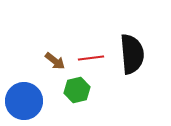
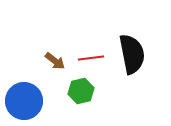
black semicircle: rotated 6 degrees counterclockwise
green hexagon: moved 4 px right, 1 px down
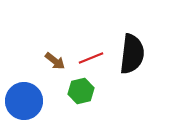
black semicircle: rotated 18 degrees clockwise
red line: rotated 15 degrees counterclockwise
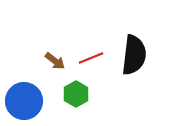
black semicircle: moved 2 px right, 1 px down
green hexagon: moved 5 px left, 3 px down; rotated 15 degrees counterclockwise
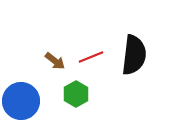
red line: moved 1 px up
blue circle: moved 3 px left
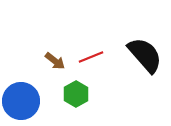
black semicircle: moved 11 px right; rotated 48 degrees counterclockwise
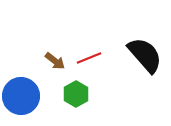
red line: moved 2 px left, 1 px down
blue circle: moved 5 px up
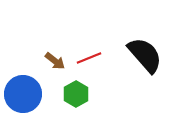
blue circle: moved 2 px right, 2 px up
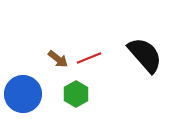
brown arrow: moved 3 px right, 2 px up
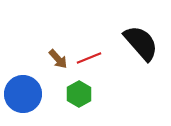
black semicircle: moved 4 px left, 12 px up
brown arrow: rotated 10 degrees clockwise
green hexagon: moved 3 px right
